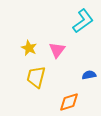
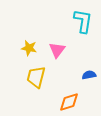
cyan L-shape: rotated 45 degrees counterclockwise
yellow star: rotated 14 degrees counterclockwise
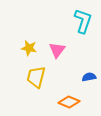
cyan L-shape: rotated 10 degrees clockwise
blue semicircle: moved 2 px down
orange diamond: rotated 40 degrees clockwise
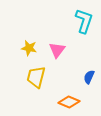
cyan L-shape: moved 1 px right
blue semicircle: rotated 56 degrees counterclockwise
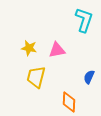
cyan L-shape: moved 1 px up
pink triangle: rotated 42 degrees clockwise
orange diamond: rotated 70 degrees clockwise
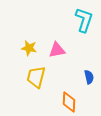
blue semicircle: rotated 144 degrees clockwise
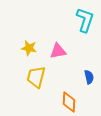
cyan L-shape: moved 1 px right
pink triangle: moved 1 px right, 1 px down
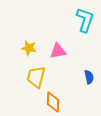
orange diamond: moved 16 px left
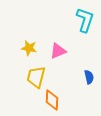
pink triangle: rotated 12 degrees counterclockwise
orange diamond: moved 1 px left, 2 px up
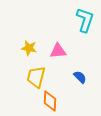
pink triangle: rotated 18 degrees clockwise
blue semicircle: moved 9 px left; rotated 32 degrees counterclockwise
orange diamond: moved 2 px left, 1 px down
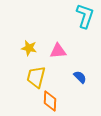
cyan L-shape: moved 4 px up
